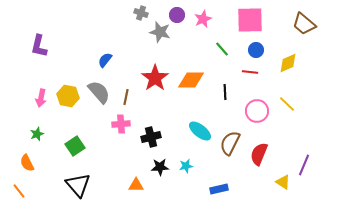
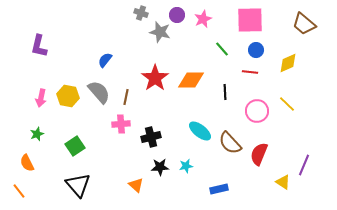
brown semicircle: rotated 70 degrees counterclockwise
orange triangle: rotated 42 degrees clockwise
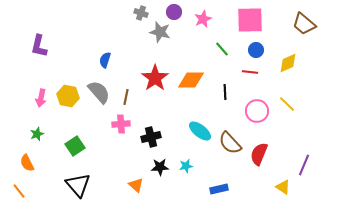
purple circle: moved 3 px left, 3 px up
blue semicircle: rotated 21 degrees counterclockwise
yellow triangle: moved 5 px down
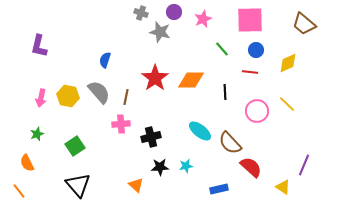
red semicircle: moved 8 px left, 13 px down; rotated 110 degrees clockwise
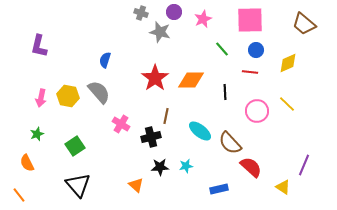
brown line: moved 40 px right, 19 px down
pink cross: rotated 36 degrees clockwise
orange line: moved 4 px down
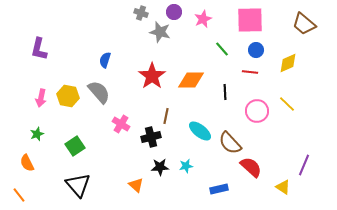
purple L-shape: moved 3 px down
red star: moved 3 px left, 2 px up
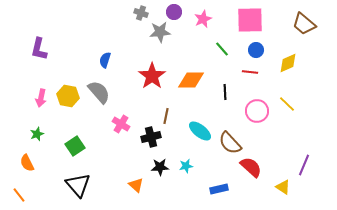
gray star: rotated 20 degrees counterclockwise
